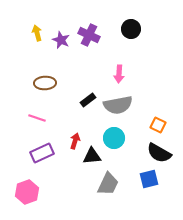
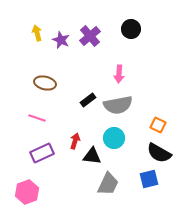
purple cross: moved 1 px right, 1 px down; rotated 25 degrees clockwise
brown ellipse: rotated 15 degrees clockwise
black triangle: rotated 12 degrees clockwise
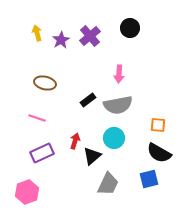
black circle: moved 1 px left, 1 px up
purple star: rotated 18 degrees clockwise
orange square: rotated 21 degrees counterclockwise
black triangle: rotated 48 degrees counterclockwise
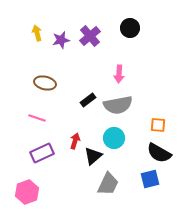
purple star: rotated 18 degrees clockwise
black triangle: moved 1 px right
blue square: moved 1 px right
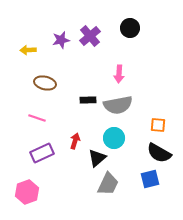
yellow arrow: moved 9 px left, 17 px down; rotated 77 degrees counterclockwise
black rectangle: rotated 35 degrees clockwise
black triangle: moved 4 px right, 2 px down
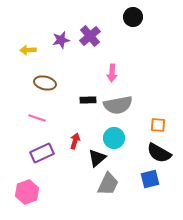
black circle: moved 3 px right, 11 px up
pink arrow: moved 7 px left, 1 px up
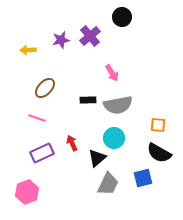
black circle: moved 11 px left
pink arrow: rotated 36 degrees counterclockwise
brown ellipse: moved 5 px down; rotated 60 degrees counterclockwise
red arrow: moved 3 px left, 2 px down; rotated 42 degrees counterclockwise
blue square: moved 7 px left, 1 px up
